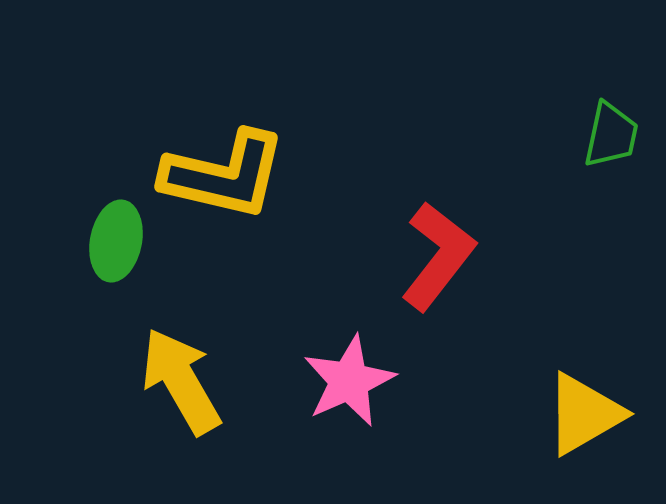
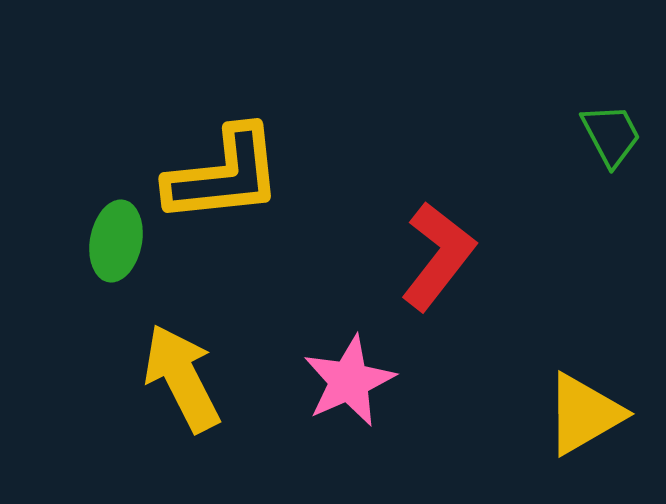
green trapezoid: rotated 40 degrees counterclockwise
yellow L-shape: rotated 19 degrees counterclockwise
yellow arrow: moved 1 px right, 3 px up; rotated 3 degrees clockwise
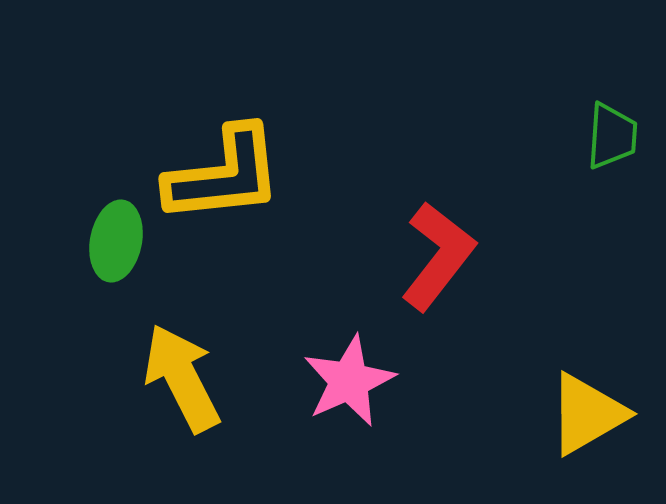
green trapezoid: moved 1 px right, 1 px down; rotated 32 degrees clockwise
yellow triangle: moved 3 px right
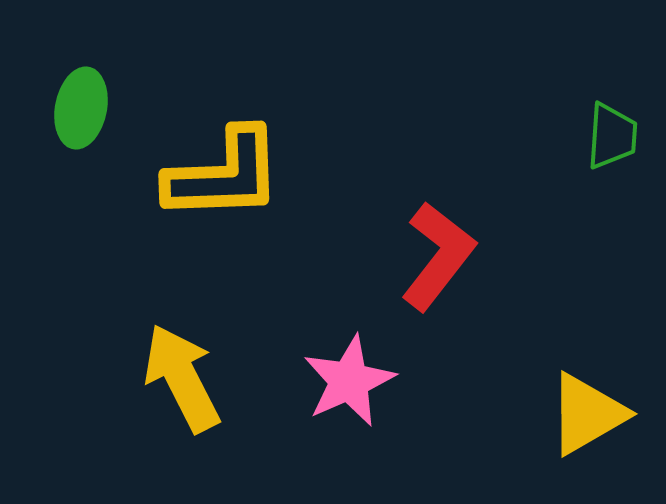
yellow L-shape: rotated 4 degrees clockwise
green ellipse: moved 35 px left, 133 px up
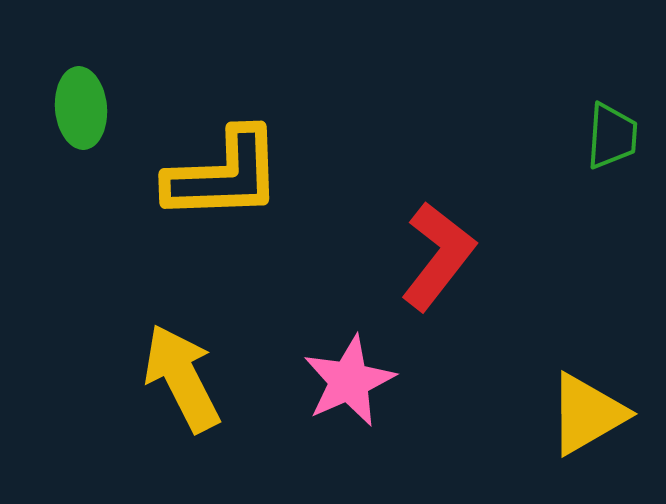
green ellipse: rotated 16 degrees counterclockwise
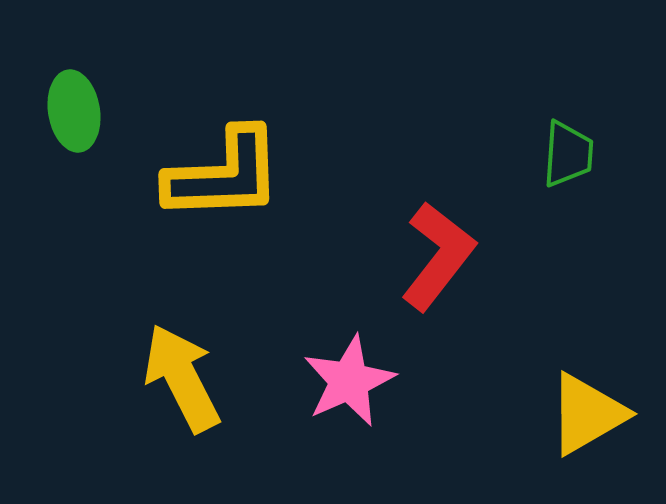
green ellipse: moved 7 px left, 3 px down; rotated 4 degrees counterclockwise
green trapezoid: moved 44 px left, 18 px down
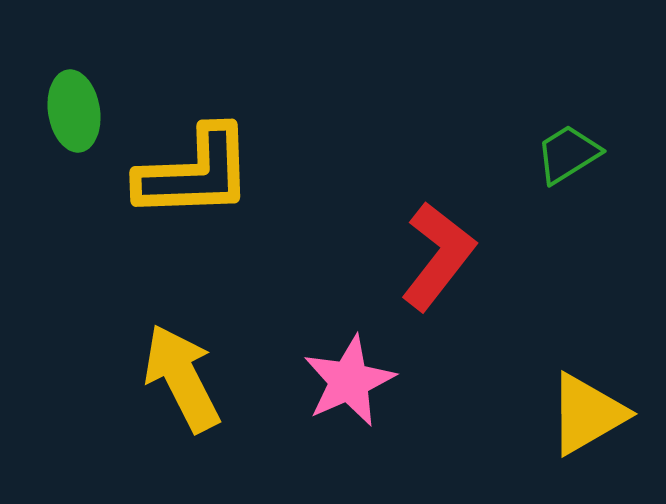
green trapezoid: rotated 126 degrees counterclockwise
yellow L-shape: moved 29 px left, 2 px up
